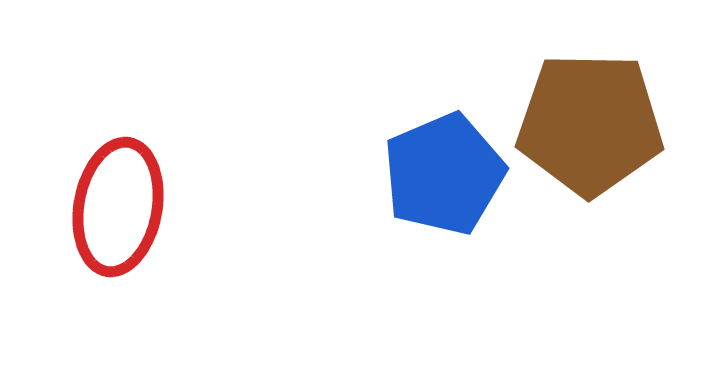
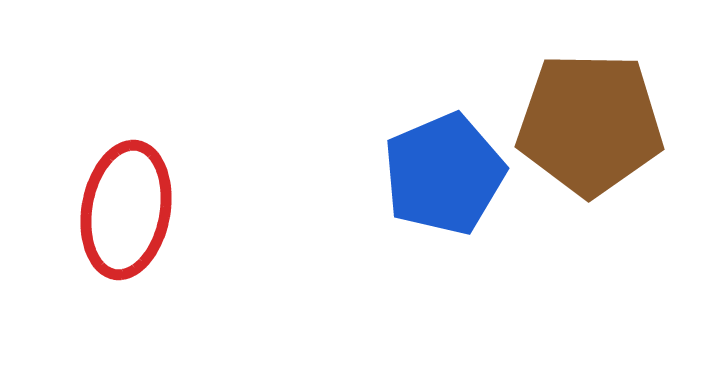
red ellipse: moved 8 px right, 3 px down
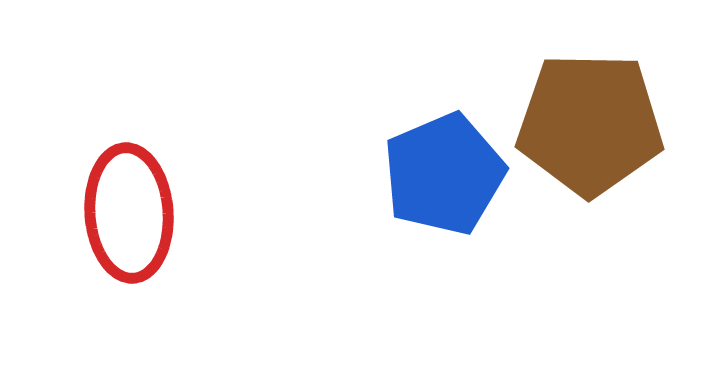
red ellipse: moved 3 px right, 3 px down; rotated 14 degrees counterclockwise
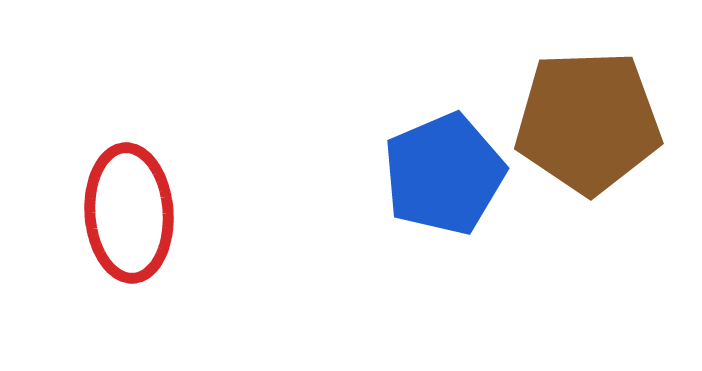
brown pentagon: moved 2 px left, 2 px up; rotated 3 degrees counterclockwise
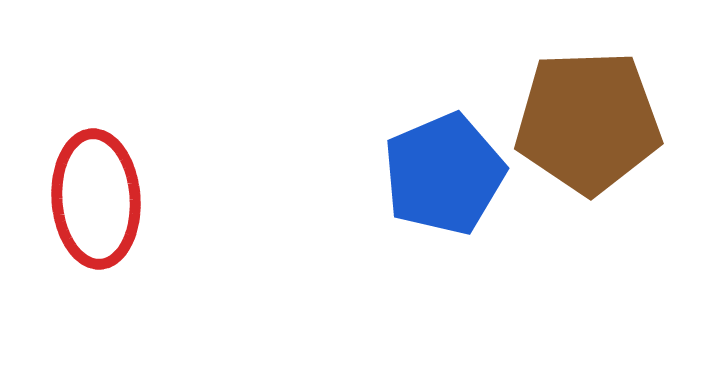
red ellipse: moved 33 px left, 14 px up
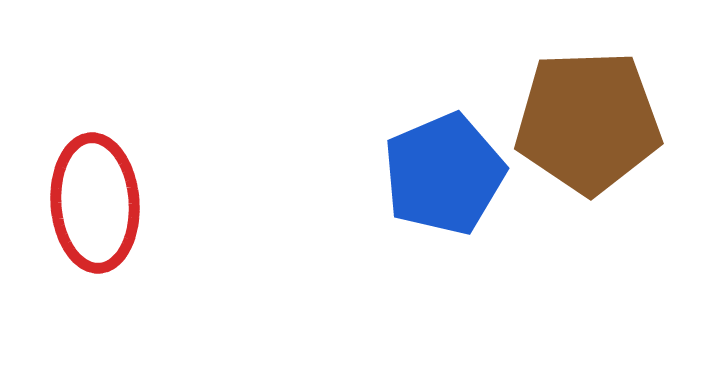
red ellipse: moved 1 px left, 4 px down
